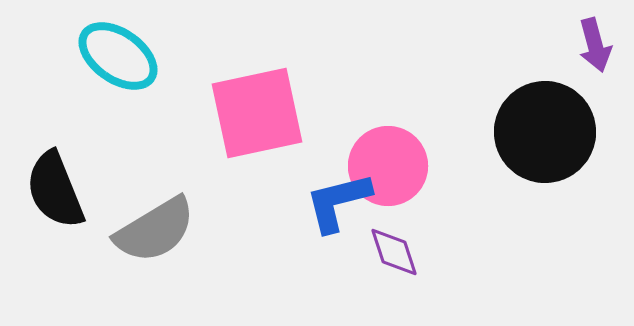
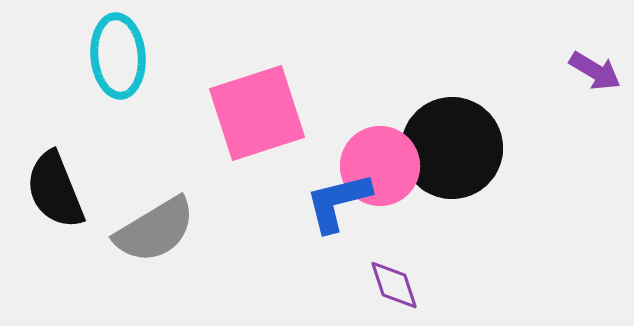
purple arrow: moved 26 px down; rotated 44 degrees counterclockwise
cyan ellipse: rotated 50 degrees clockwise
pink square: rotated 6 degrees counterclockwise
black circle: moved 93 px left, 16 px down
pink circle: moved 8 px left
purple diamond: moved 33 px down
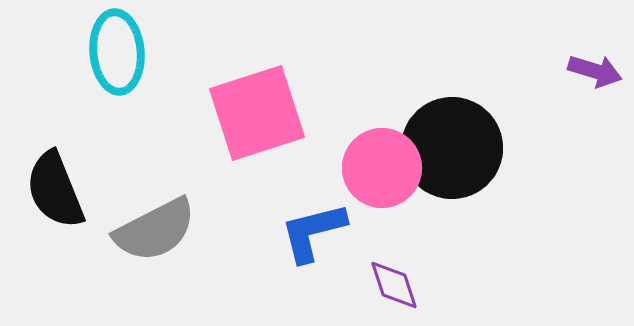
cyan ellipse: moved 1 px left, 4 px up
purple arrow: rotated 14 degrees counterclockwise
pink circle: moved 2 px right, 2 px down
blue L-shape: moved 25 px left, 30 px down
gray semicircle: rotated 4 degrees clockwise
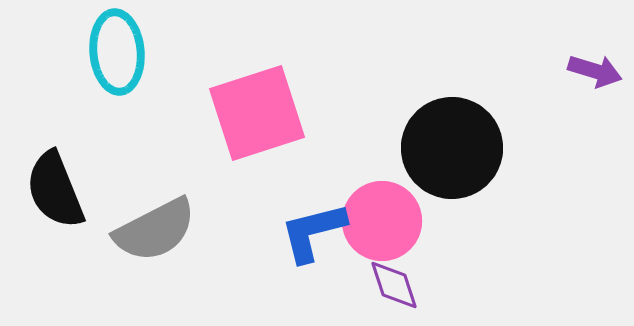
pink circle: moved 53 px down
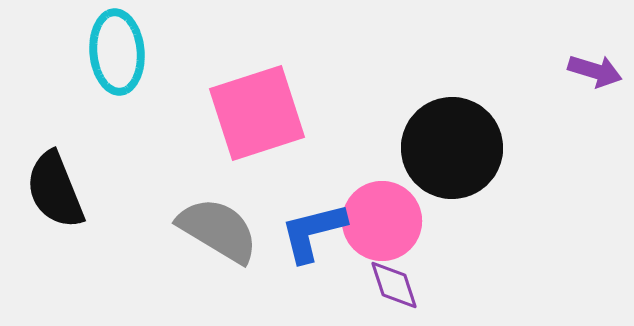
gray semicircle: moved 63 px right; rotated 122 degrees counterclockwise
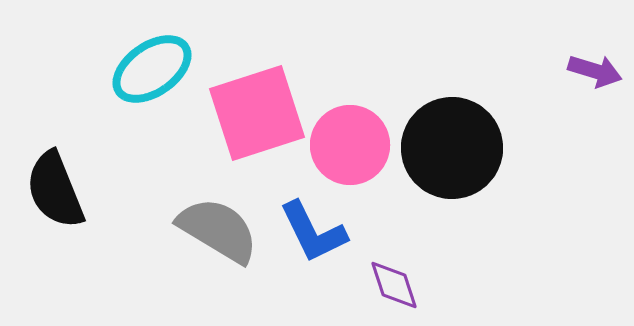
cyan ellipse: moved 35 px right, 17 px down; rotated 60 degrees clockwise
pink circle: moved 32 px left, 76 px up
blue L-shape: rotated 102 degrees counterclockwise
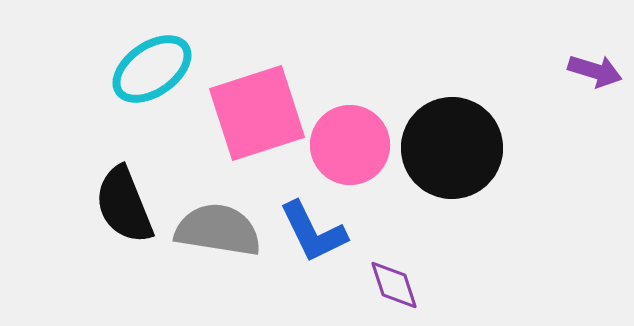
black semicircle: moved 69 px right, 15 px down
gray semicircle: rotated 22 degrees counterclockwise
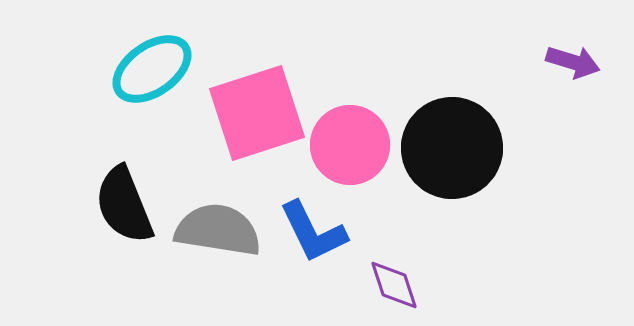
purple arrow: moved 22 px left, 9 px up
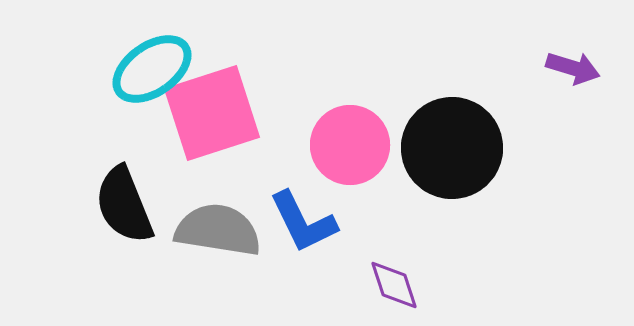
purple arrow: moved 6 px down
pink square: moved 45 px left
blue L-shape: moved 10 px left, 10 px up
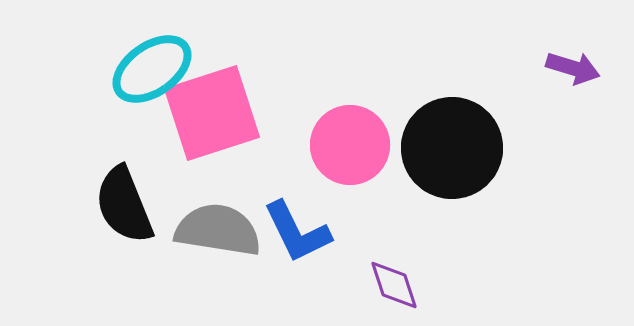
blue L-shape: moved 6 px left, 10 px down
